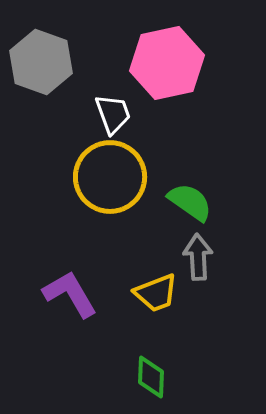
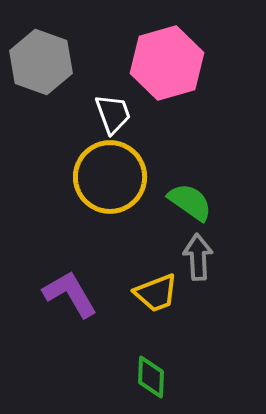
pink hexagon: rotated 4 degrees counterclockwise
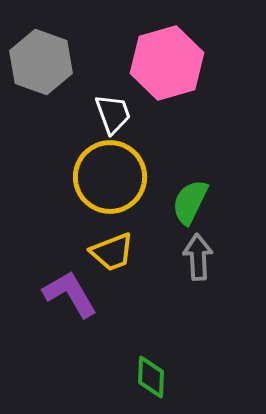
green semicircle: rotated 99 degrees counterclockwise
yellow trapezoid: moved 44 px left, 41 px up
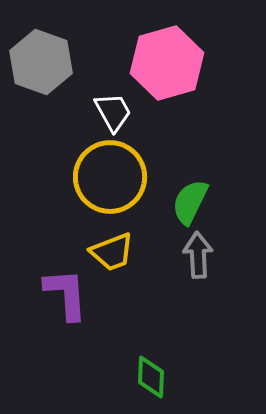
white trapezoid: moved 2 px up; rotated 9 degrees counterclockwise
gray arrow: moved 2 px up
purple L-shape: moved 4 px left; rotated 26 degrees clockwise
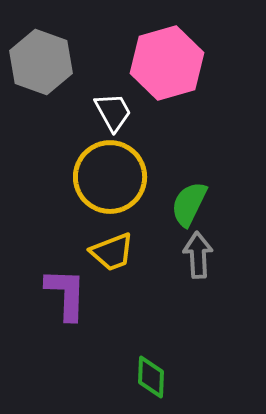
green semicircle: moved 1 px left, 2 px down
purple L-shape: rotated 6 degrees clockwise
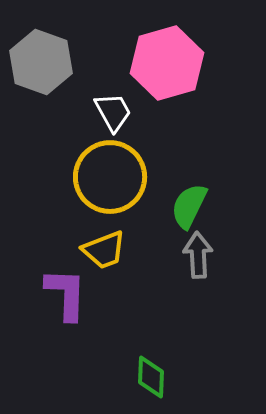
green semicircle: moved 2 px down
yellow trapezoid: moved 8 px left, 2 px up
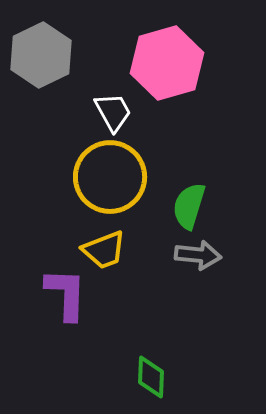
gray hexagon: moved 7 px up; rotated 14 degrees clockwise
green semicircle: rotated 9 degrees counterclockwise
gray arrow: rotated 99 degrees clockwise
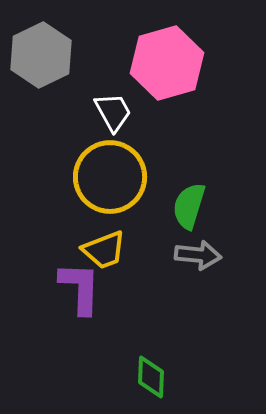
purple L-shape: moved 14 px right, 6 px up
